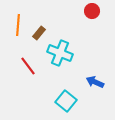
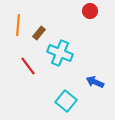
red circle: moved 2 px left
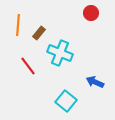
red circle: moved 1 px right, 2 px down
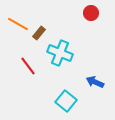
orange line: moved 1 px up; rotated 65 degrees counterclockwise
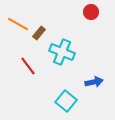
red circle: moved 1 px up
cyan cross: moved 2 px right, 1 px up
blue arrow: moved 1 px left; rotated 144 degrees clockwise
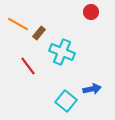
blue arrow: moved 2 px left, 7 px down
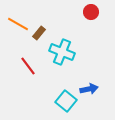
blue arrow: moved 3 px left
